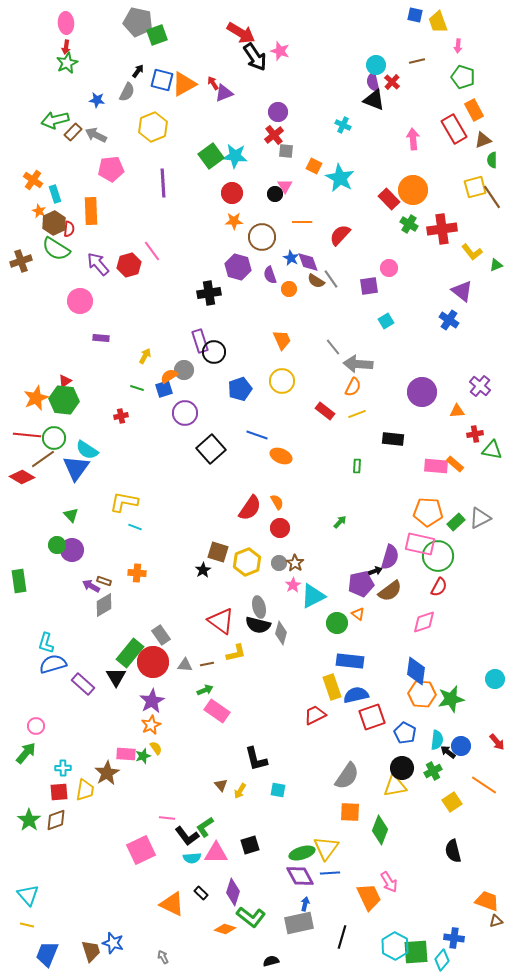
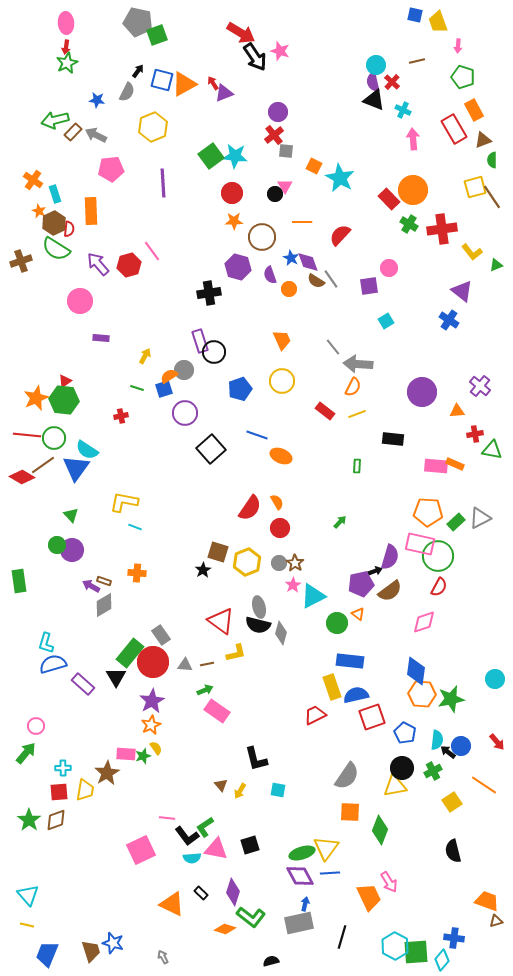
cyan cross at (343, 125): moved 60 px right, 15 px up
brown line at (43, 459): moved 6 px down
orange rectangle at (455, 464): rotated 18 degrees counterclockwise
pink triangle at (216, 853): moved 4 px up; rotated 10 degrees clockwise
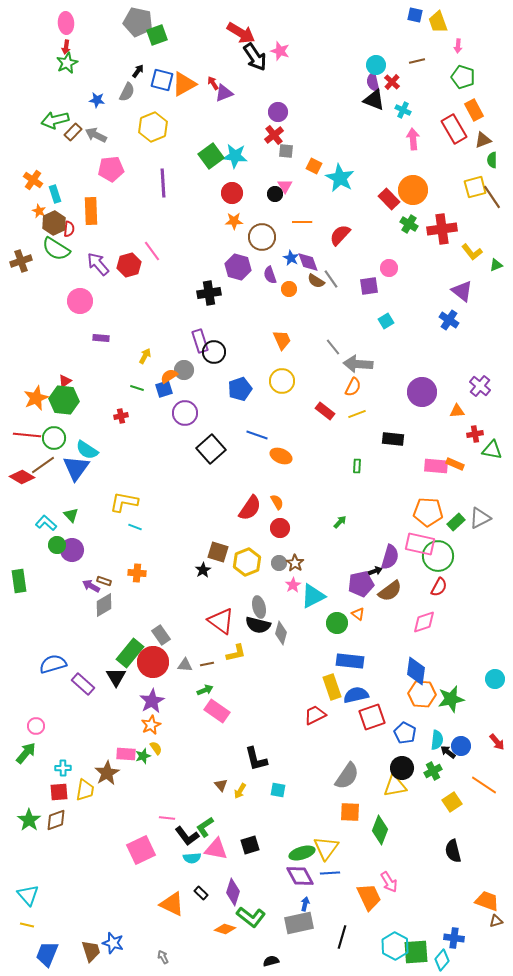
cyan L-shape at (46, 643): moved 120 px up; rotated 115 degrees clockwise
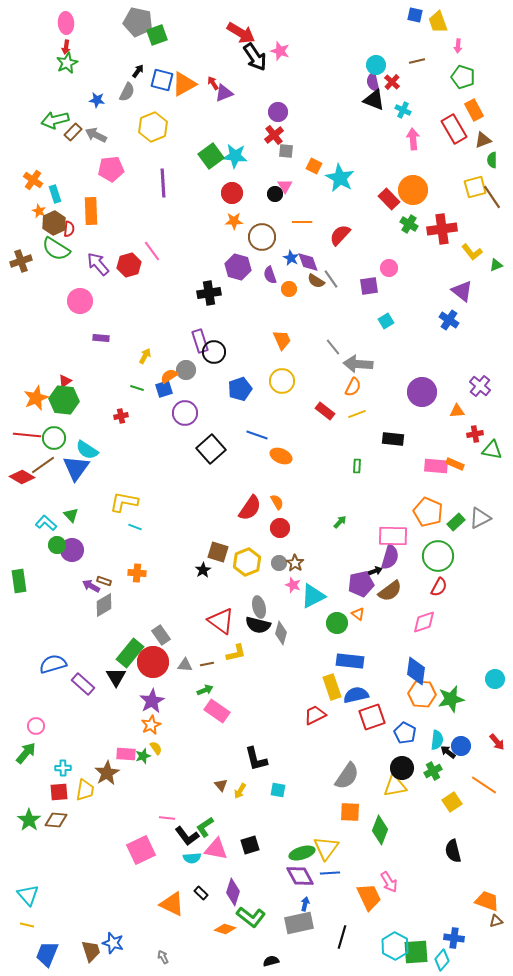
gray circle at (184, 370): moved 2 px right
orange pentagon at (428, 512): rotated 20 degrees clockwise
pink rectangle at (420, 544): moved 27 px left, 8 px up; rotated 12 degrees counterclockwise
pink star at (293, 585): rotated 21 degrees counterclockwise
brown diamond at (56, 820): rotated 25 degrees clockwise
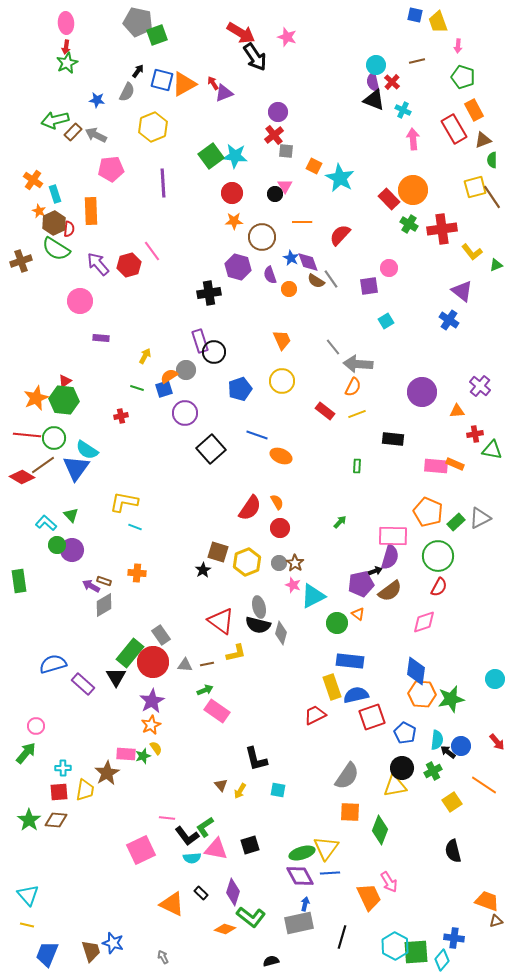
pink star at (280, 51): moved 7 px right, 14 px up
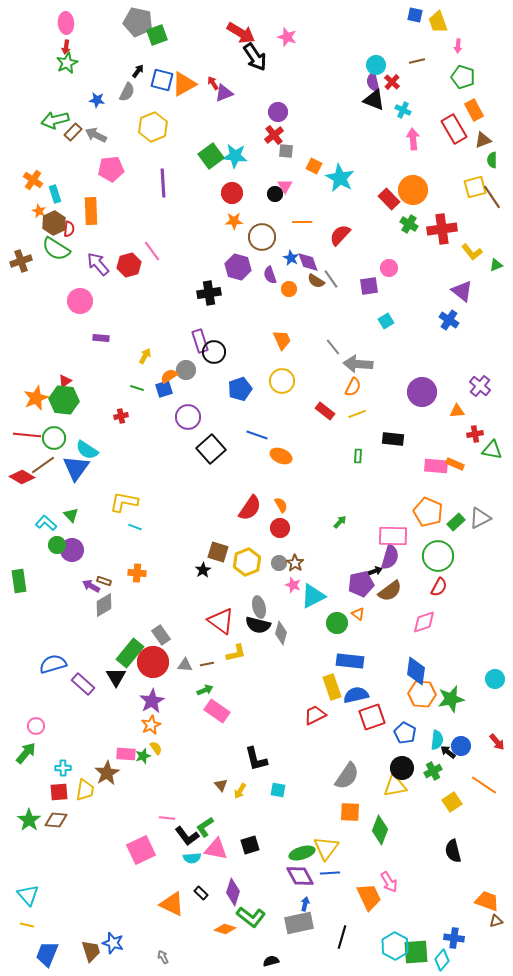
purple circle at (185, 413): moved 3 px right, 4 px down
green rectangle at (357, 466): moved 1 px right, 10 px up
orange semicircle at (277, 502): moved 4 px right, 3 px down
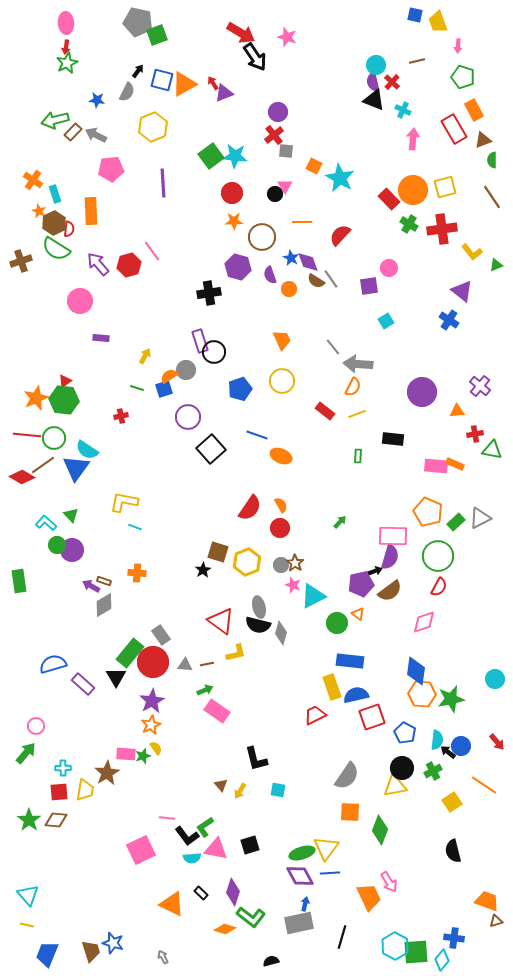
pink arrow at (413, 139): rotated 10 degrees clockwise
yellow square at (475, 187): moved 30 px left
gray circle at (279, 563): moved 2 px right, 2 px down
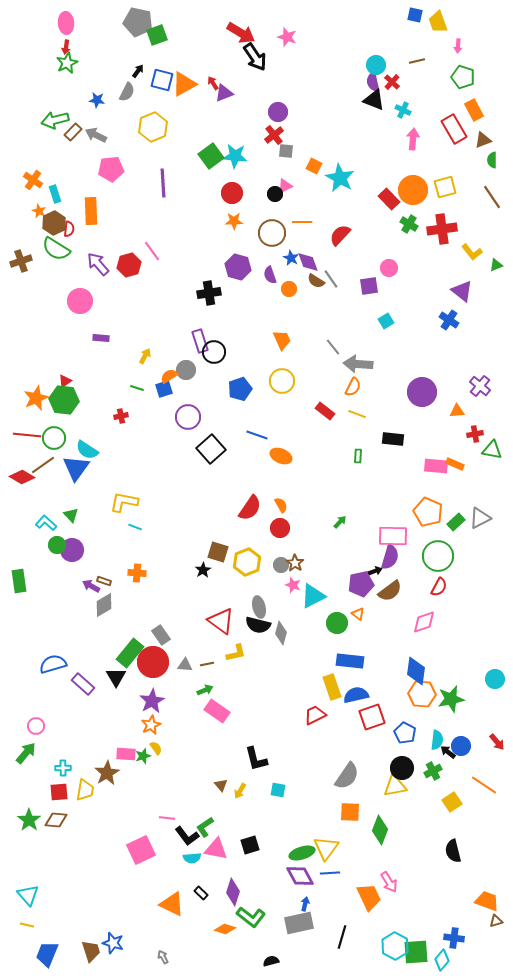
pink triangle at (285, 186): rotated 35 degrees clockwise
brown circle at (262, 237): moved 10 px right, 4 px up
yellow line at (357, 414): rotated 42 degrees clockwise
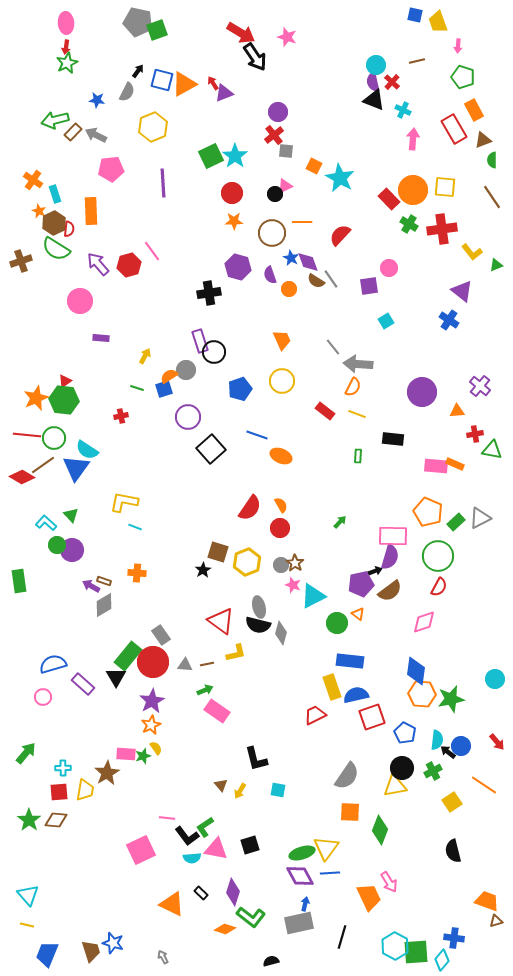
green square at (157, 35): moved 5 px up
green square at (211, 156): rotated 10 degrees clockwise
cyan star at (235, 156): rotated 30 degrees clockwise
yellow square at (445, 187): rotated 20 degrees clockwise
green rectangle at (130, 653): moved 2 px left, 3 px down
pink circle at (36, 726): moved 7 px right, 29 px up
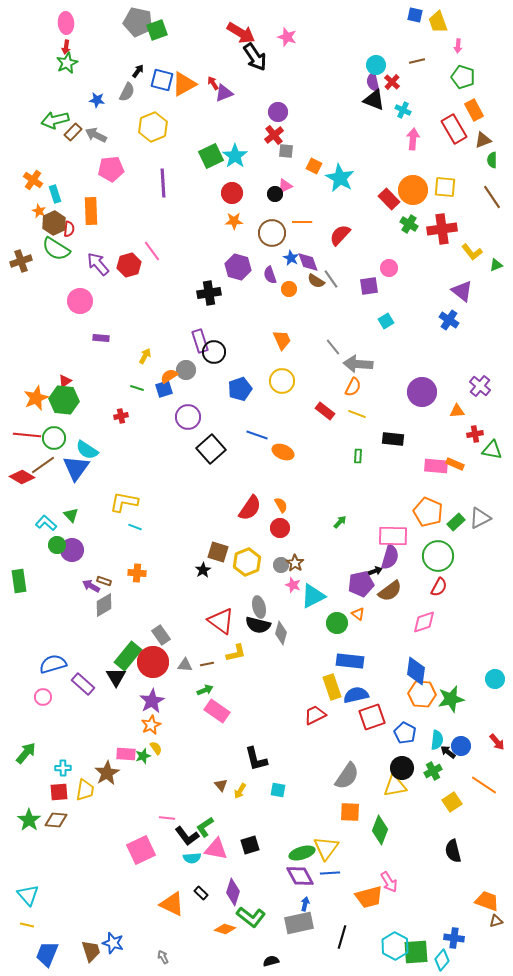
orange ellipse at (281, 456): moved 2 px right, 4 px up
orange trapezoid at (369, 897): rotated 100 degrees clockwise
